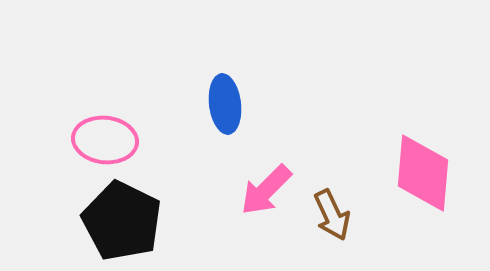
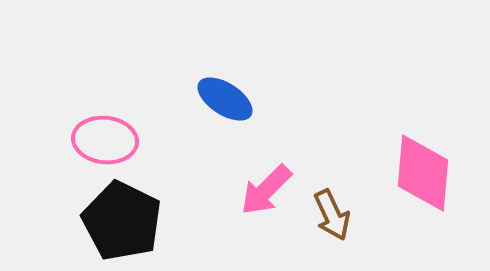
blue ellipse: moved 5 px up; rotated 50 degrees counterclockwise
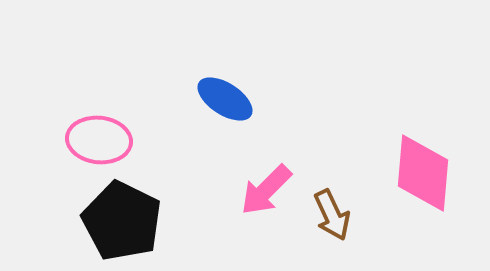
pink ellipse: moved 6 px left
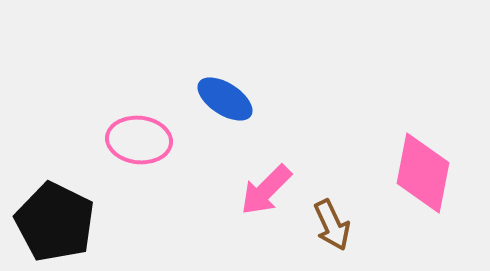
pink ellipse: moved 40 px right
pink diamond: rotated 6 degrees clockwise
brown arrow: moved 10 px down
black pentagon: moved 67 px left, 1 px down
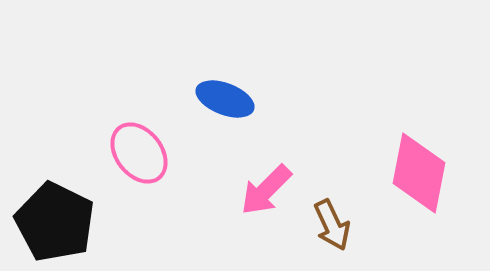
blue ellipse: rotated 12 degrees counterclockwise
pink ellipse: moved 13 px down; rotated 46 degrees clockwise
pink diamond: moved 4 px left
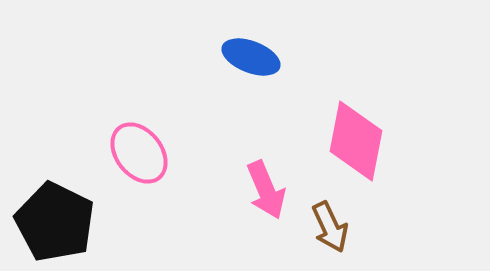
blue ellipse: moved 26 px right, 42 px up
pink diamond: moved 63 px left, 32 px up
pink arrow: rotated 68 degrees counterclockwise
brown arrow: moved 2 px left, 2 px down
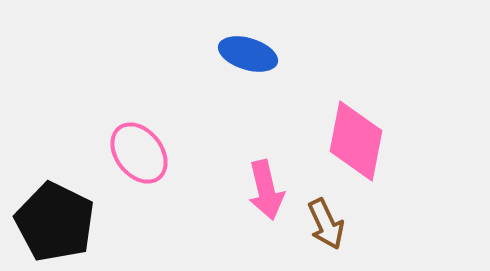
blue ellipse: moved 3 px left, 3 px up; rotated 4 degrees counterclockwise
pink arrow: rotated 10 degrees clockwise
brown arrow: moved 4 px left, 3 px up
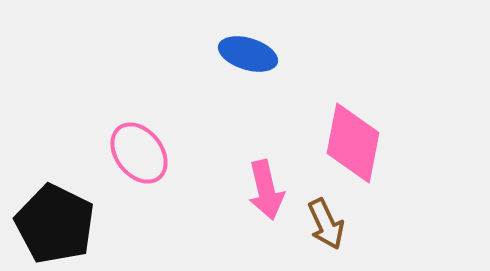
pink diamond: moved 3 px left, 2 px down
black pentagon: moved 2 px down
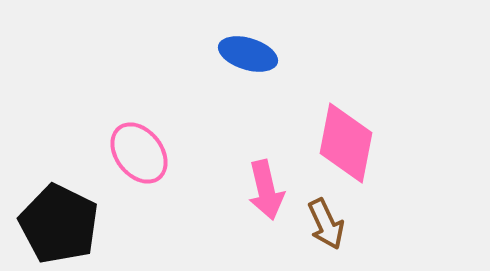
pink diamond: moved 7 px left
black pentagon: moved 4 px right
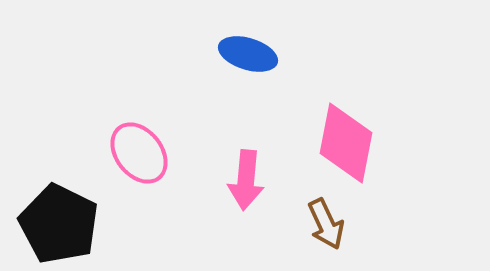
pink arrow: moved 20 px left, 10 px up; rotated 18 degrees clockwise
